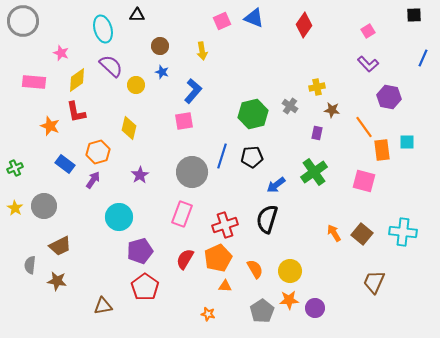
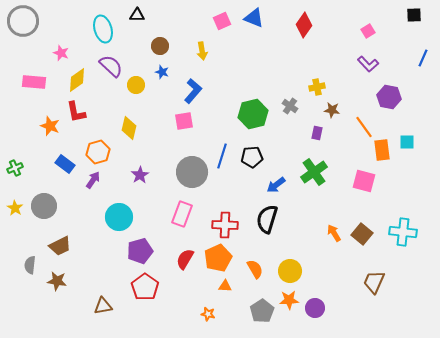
red cross at (225, 225): rotated 20 degrees clockwise
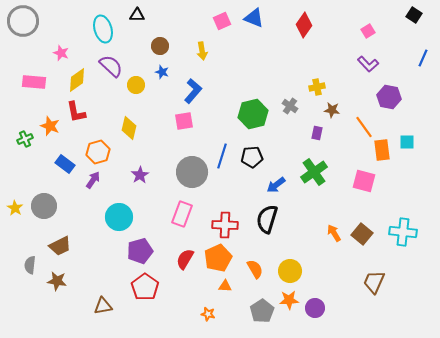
black square at (414, 15): rotated 35 degrees clockwise
green cross at (15, 168): moved 10 px right, 29 px up
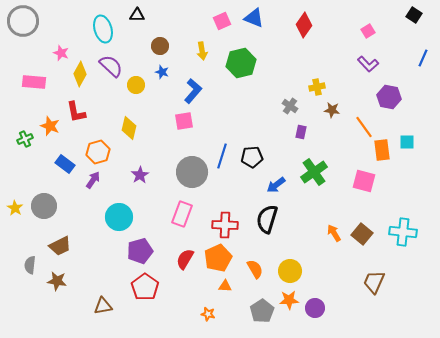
yellow diamond at (77, 80): moved 3 px right, 6 px up; rotated 25 degrees counterclockwise
green hexagon at (253, 114): moved 12 px left, 51 px up
purple rectangle at (317, 133): moved 16 px left, 1 px up
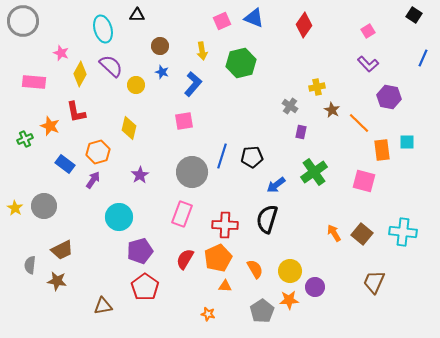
blue L-shape at (193, 91): moved 7 px up
brown star at (332, 110): rotated 21 degrees clockwise
orange line at (364, 127): moved 5 px left, 4 px up; rotated 10 degrees counterclockwise
brown trapezoid at (60, 246): moved 2 px right, 4 px down
purple circle at (315, 308): moved 21 px up
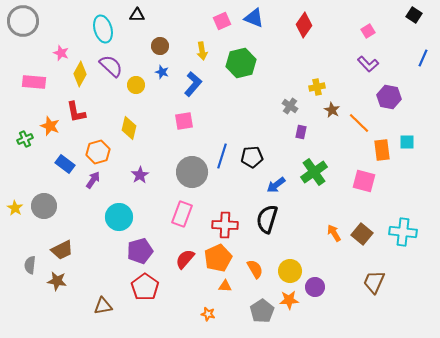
red semicircle at (185, 259): rotated 10 degrees clockwise
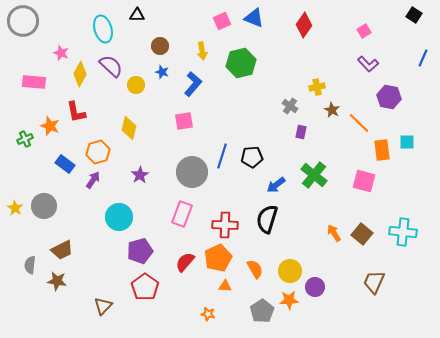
pink square at (368, 31): moved 4 px left
green cross at (314, 172): moved 3 px down; rotated 16 degrees counterclockwise
red semicircle at (185, 259): moved 3 px down
brown triangle at (103, 306): rotated 36 degrees counterclockwise
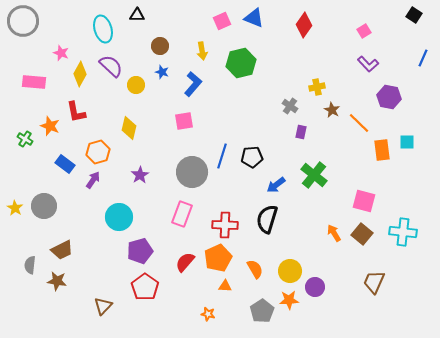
green cross at (25, 139): rotated 35 degrees counterclockwise
pink square at (364, 181): moved 20 px down
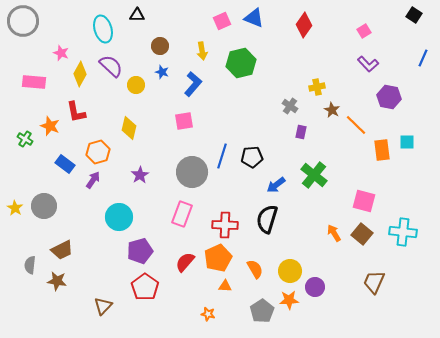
orange line at (359, 123): moved 3 px left, 2 px down
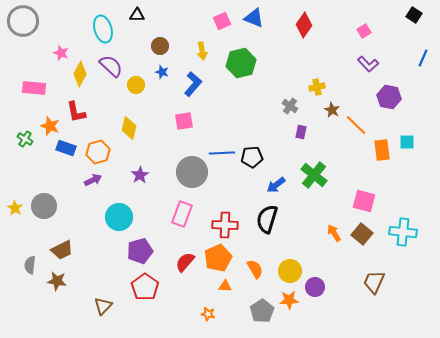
pink rectangle at (34, 82): moved 6 px down
blue line at (222, 156): moved 3 px up; rotated 70 degrees clockwise
blue rectangle at (65, 164): moved 1 px right, 16 px up; rotated 18 degrees counterclockwise
purple arrow at (93, 180): rotated 30 degrees clockwise
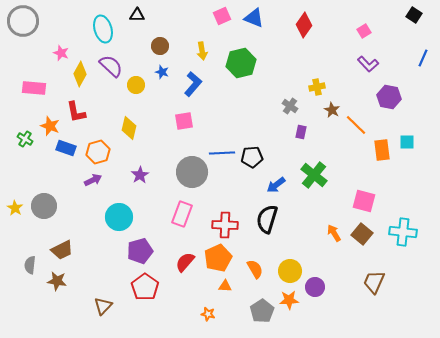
pink square at (222, 21): moved 5 px up
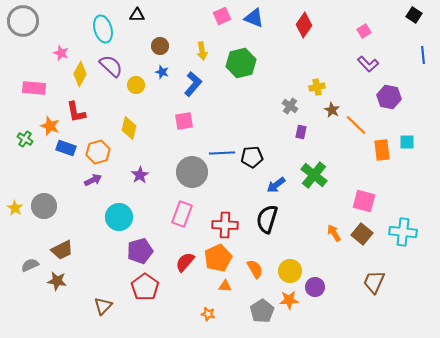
blue line at (423, 58): moved 3 px up; rotated 30 degrees counterclockwise
gray semicircle at (30, 265): rotated 60 degrees clockwise
